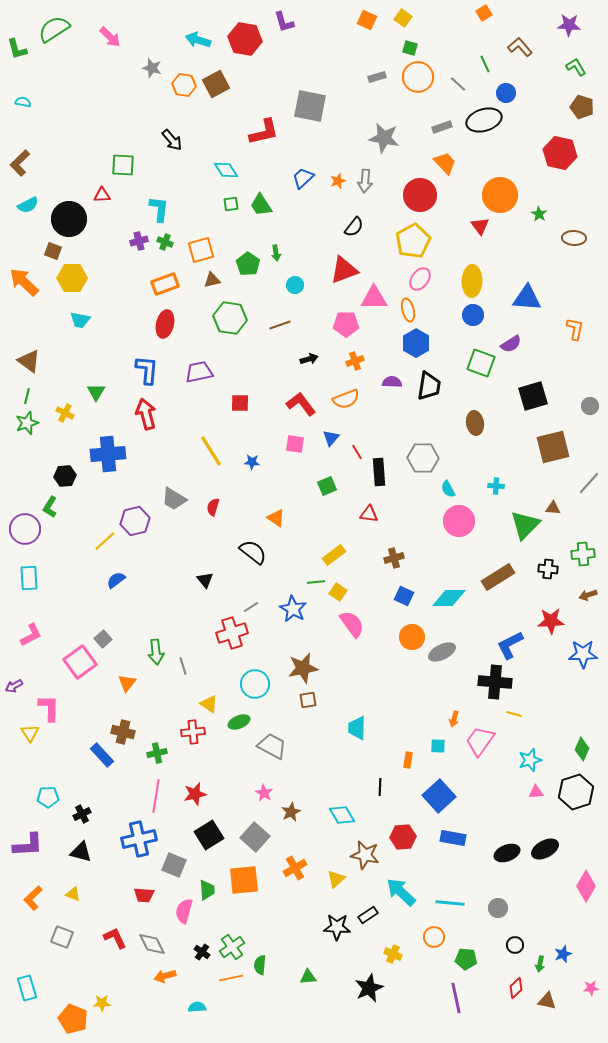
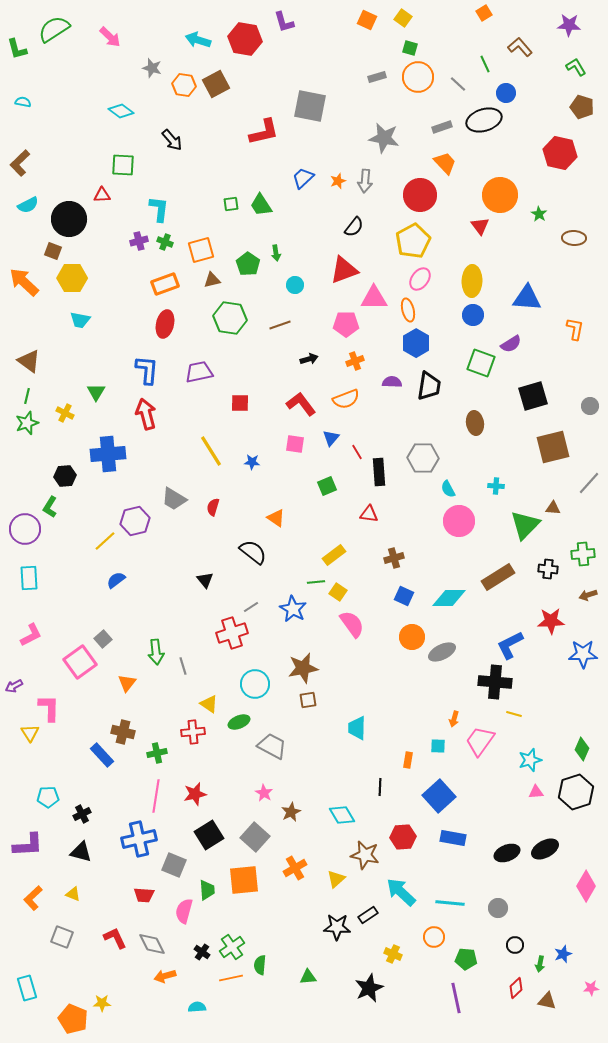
cyan diamond at (226, 170): moved 105 px left, 59 px up; rotated 20 degrees counterclockwise
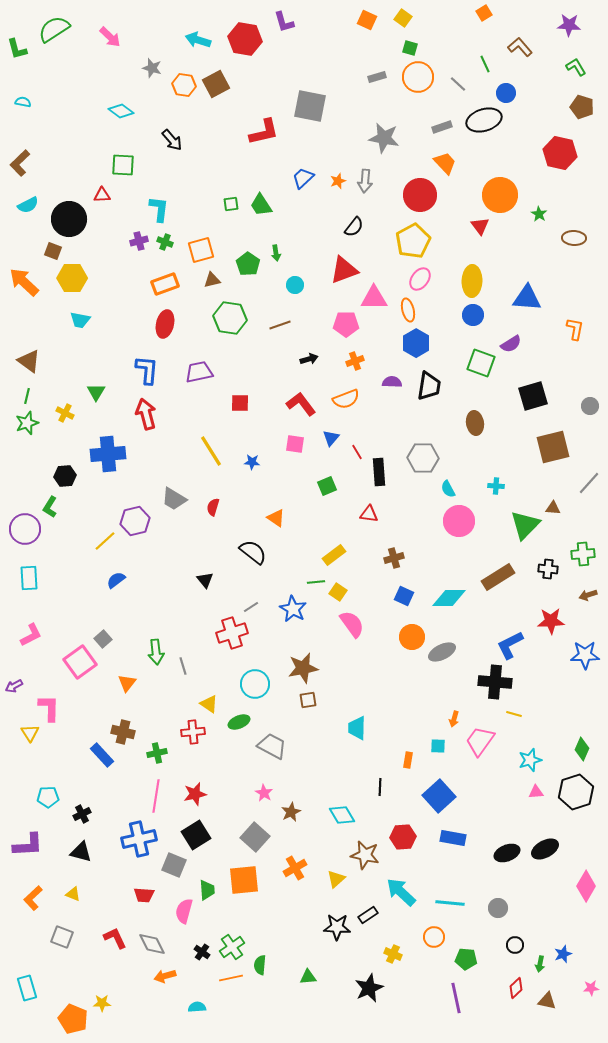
blue star at (583, 654): moved 2 px right, 1 px down
black square at (209, 835): moved 13 px left
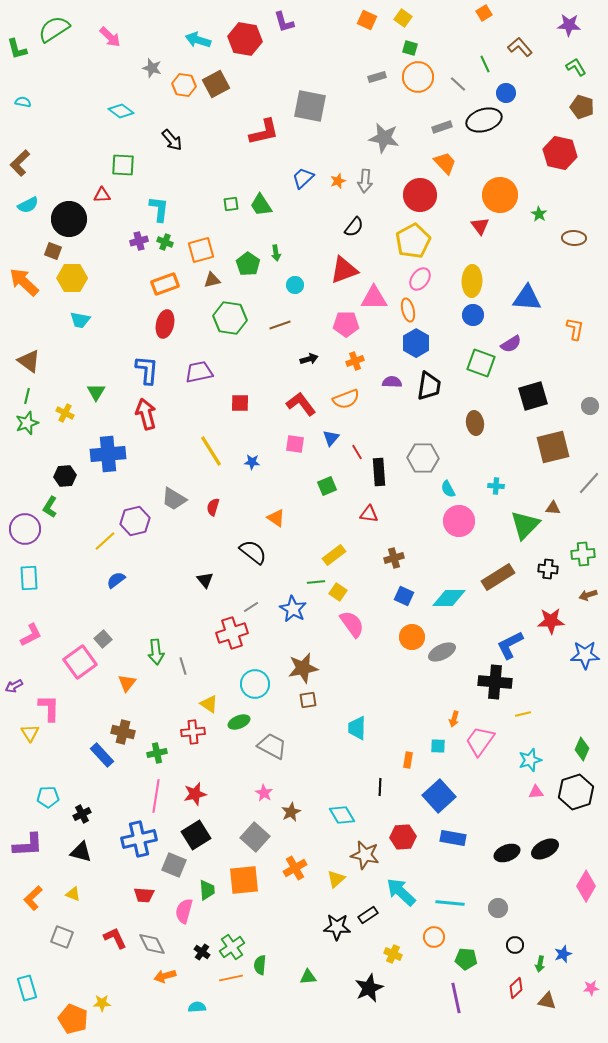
yellow line at (514, 714): moved 9 px right; rotated 28 degrees counterclockwise
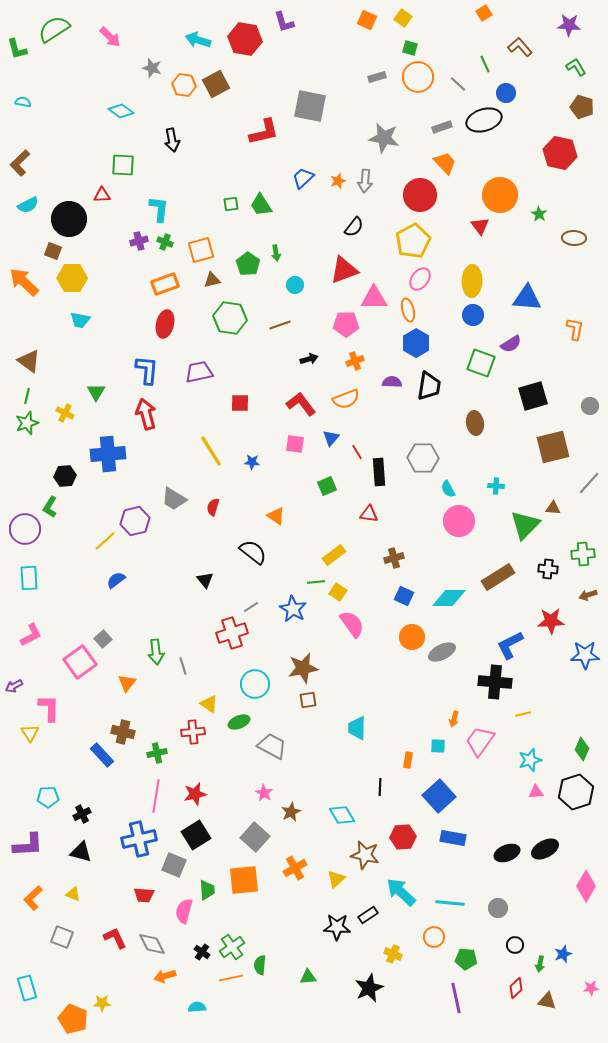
black arrow at (172, 140): rotated 30 degrees clockwise
orange triangle at (276, 518): moved 2 px up
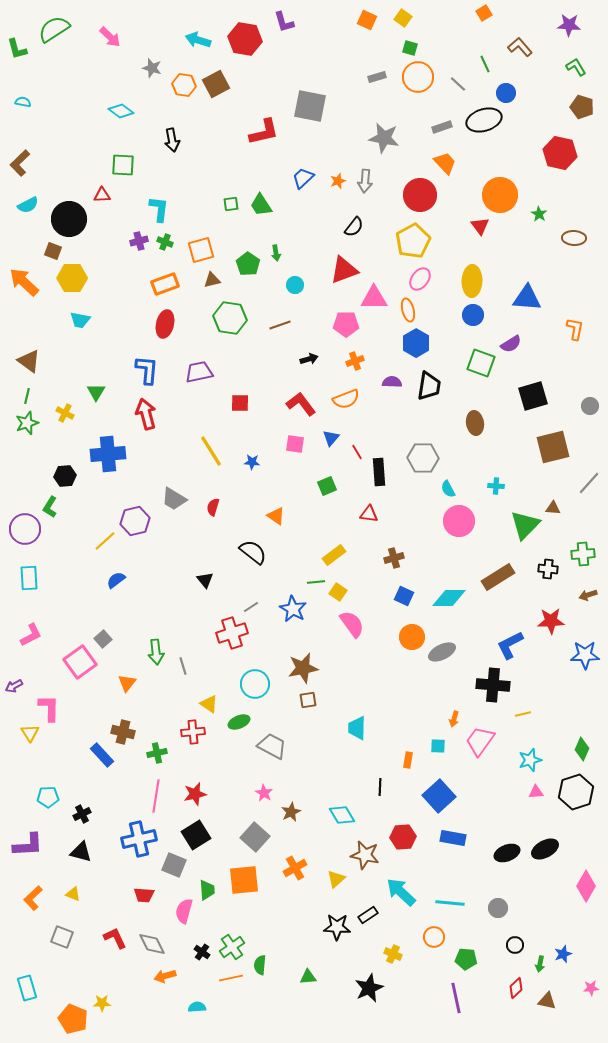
black cross at (495, 682): moved 2 px left, 3 px down
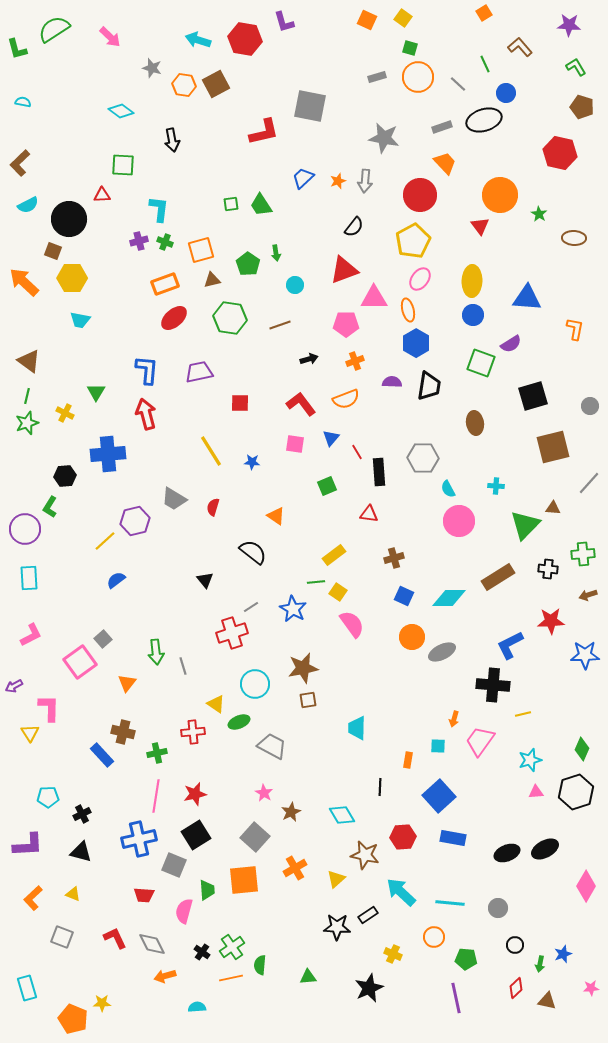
red ellipse at (165, 324): moved 9 px right, 6 px up; rotated 36 degrees clockwise
yellow triangle at (209, 704): moved 7 px right
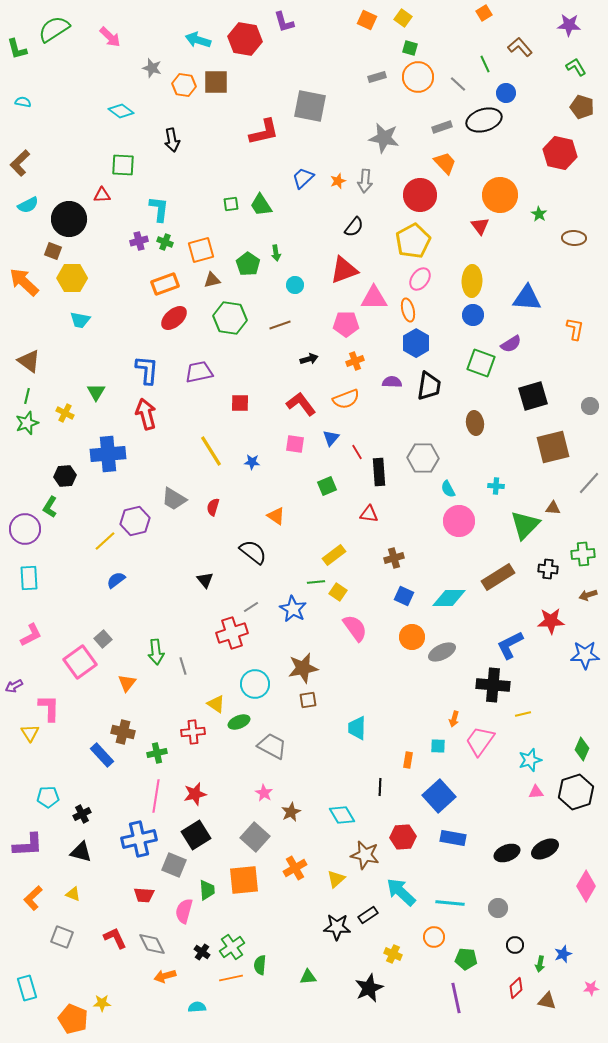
brown square at (216, 84): moved 2 px up; rotated 28 degrees clockwise
pink semicircle at (352, 624): moved 3 px right, 4 px down
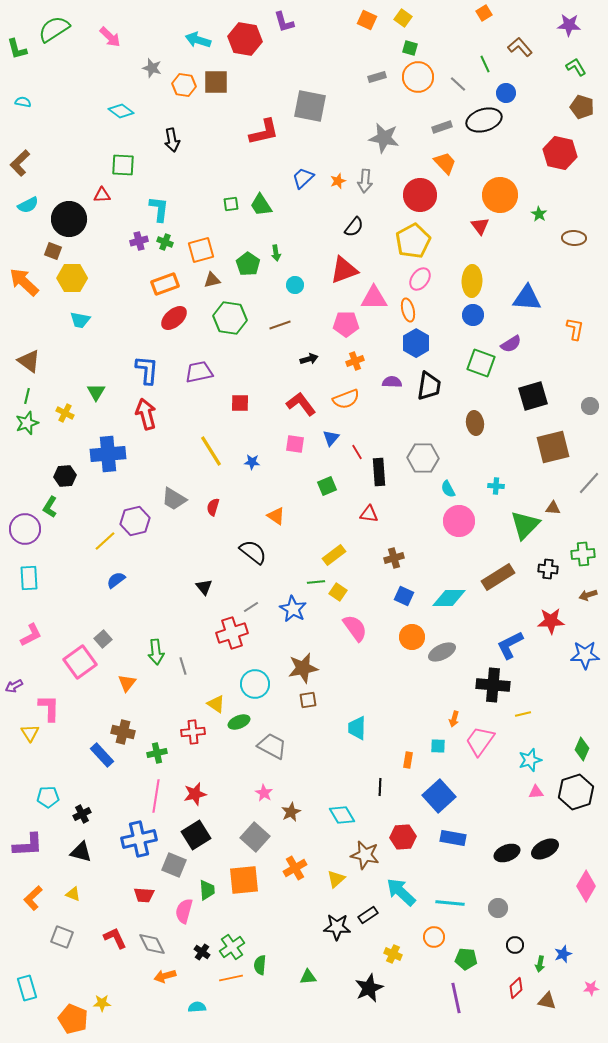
black triangle at (205, 580): moved 1 px left, 7 px down
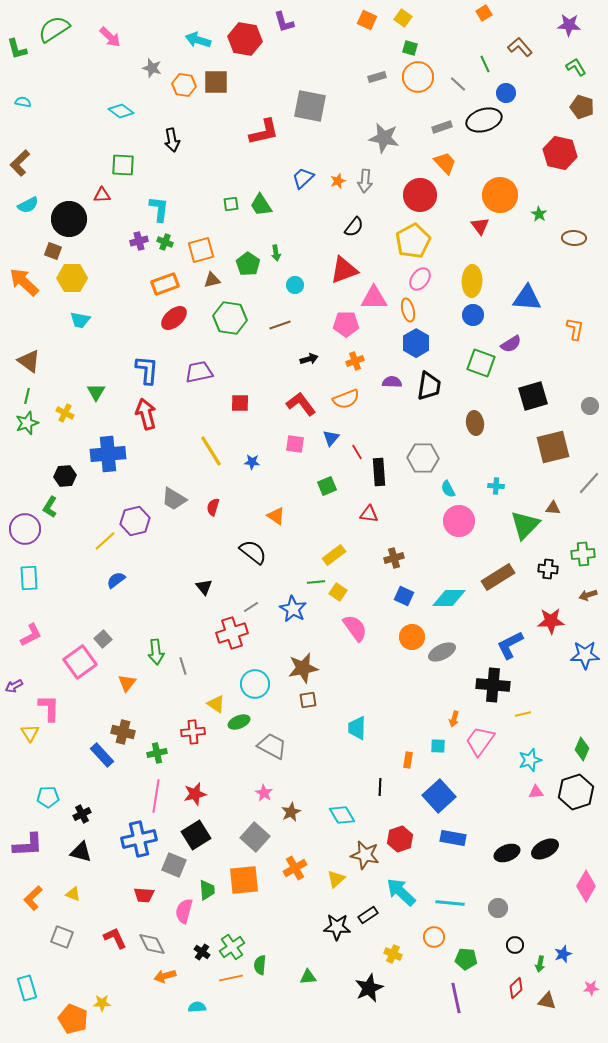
red hexagon at (403, 837): moved 3 px left, 2 px down; rotated 15 degrees counterclockwise
